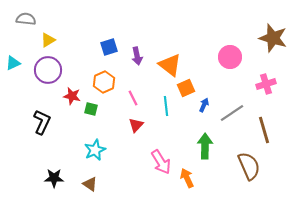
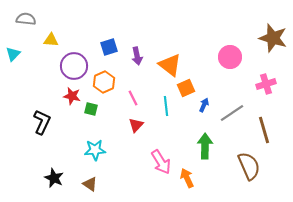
yellow triangle: moved 3 px right; rotated 35 degrees clockwise
cyan triangle: moved 9 px up; rotated 21 degrees counterclockwise
purple circle: moved 26 px right, 4 px up
cyan star: rotated 20 degrees clockwise
black star: rotated 24 degrees clockwise
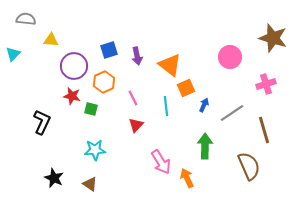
blue square: moved 3 px down
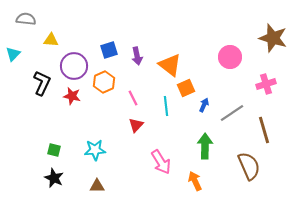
green square: moved 37 px left, 41 px down
black L-shape: moved 39 px up
orange arrow: moved 8 px right, 3 px down
brown triangle: moved 7 px right, 2 px down; rotated 35 degrees counterclockwise
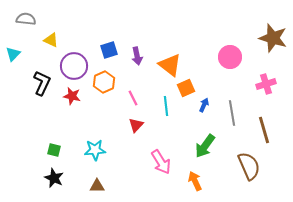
yellow triangle: rotated 21 degrees clockwise
gray line: rotated 65 degrees counterclockwise
green arrow: rotated 145 degrees counterclockwise
